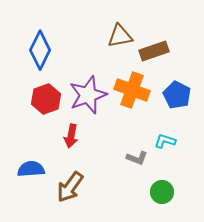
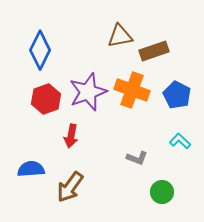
purple star: moved 3 px up
cyan L-shape: moved 15 px right; rotated 25 degrees clockwise
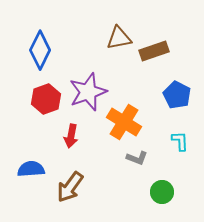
brown triangle: moved 1 px left, 2 px down
orange cross: moved 8 px left, 32 px down; rotated 12 degrees clockwise
cyan L-shape: rotated 45 degrees clockwise
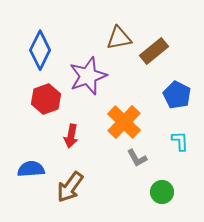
brown rectangle: rotated 20 degrees counterclockwise
purple star: moved 16 px up
orange cross: rotated 12 degrees clockwise
gray L-shape: rotated 40 degrees clockwise
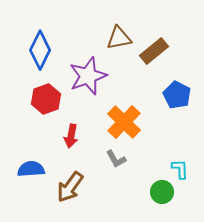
cyan L-shape: moved 28 px down
gray L-shape: moved 21 px left, 1 px down
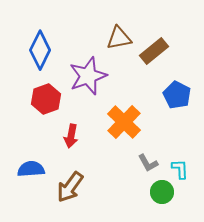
gray L-shape: moved 32 px right, 4 px down
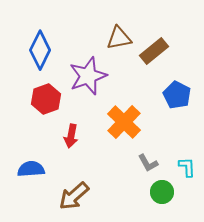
cyan L-shape: moved 7 px right, 2 px up
brown arrow: moved 4 px right, 9 px down; rotated 12 degrees clockwise
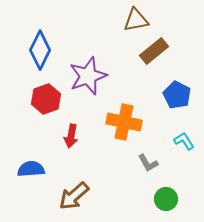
brown triangle: moved 17 px right, 18 px up
orange cross: rotated 32 degrees counterclockwise
cyan L-shape: moved 3 px left, 26 px up; rotated 30 degrees counterclockwise
green circle: moved 4 px right, 7 px down
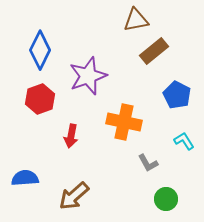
red hexagon: moved 6 px left
blue semicircle: moved 6 px left, 9 px down
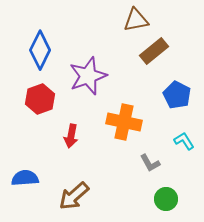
gray L-shape: moved 2 px right
